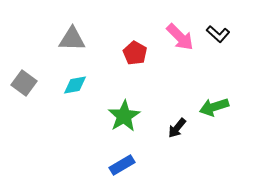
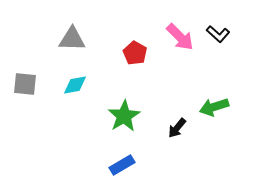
gray square: moved 1 px right, 1 px down; rotated 30 degrees counterclockwise
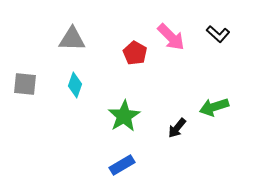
pink arrow: moved 9 px left
cyan diamond: rotated 60 degrees counterclockwise
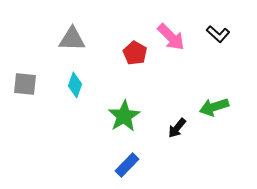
blue rectangle: moved 5 px right; rotated 15 degrees counterclockwise
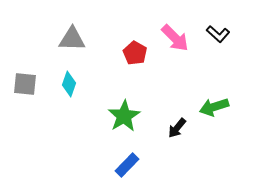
pink arrow: moved 4 px right, 1 px down
cyan diamond: moved 6 px left, 1 px up
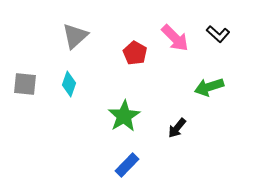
gray triangle: moved 3 px right, 3 px up; rotated 44 degrees counterclockwise
green arrow: moved 5 px left, 20 px up
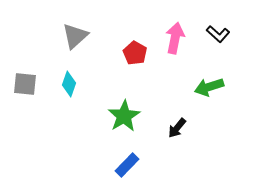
pink arrow: rotated 124 degrees counterclockwise
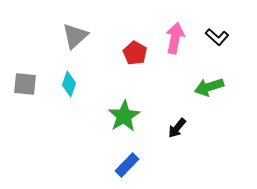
black L-shape: moved 1 px left, 3 px down
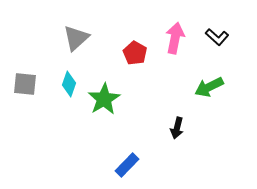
gray triangle: moved 1 px right, 2 px down
green arrow: rotated 8 degrees counterclockwise
green star: moved 20 px left, 17 px up
black arrow: rotated 25 degrees counterclockwise
